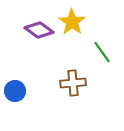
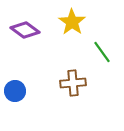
purple diamond: moved 14 px left
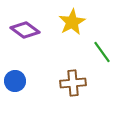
yellow star: rotated 8 degrees clockwise
blue circle: moved 10 px up
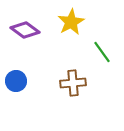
yellow star: moved 1 px left
blue circle: moved 1 px right
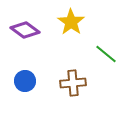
yellow star: rotated 8 degrees counterclockwise
green line: moved 4 px right, 2 px down; rotated 15 degrees counterclockwise
blue circle: moved 9 px right
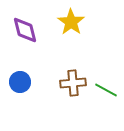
purple diamond: rotated 40 degrees clockwise
green line: moved 36 px down; rotated 10 degrees counterclockwise
blue circle: moved 5 px left, 1 px down
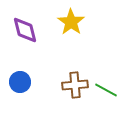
brown cross: moved 2 px right, 2 px down
